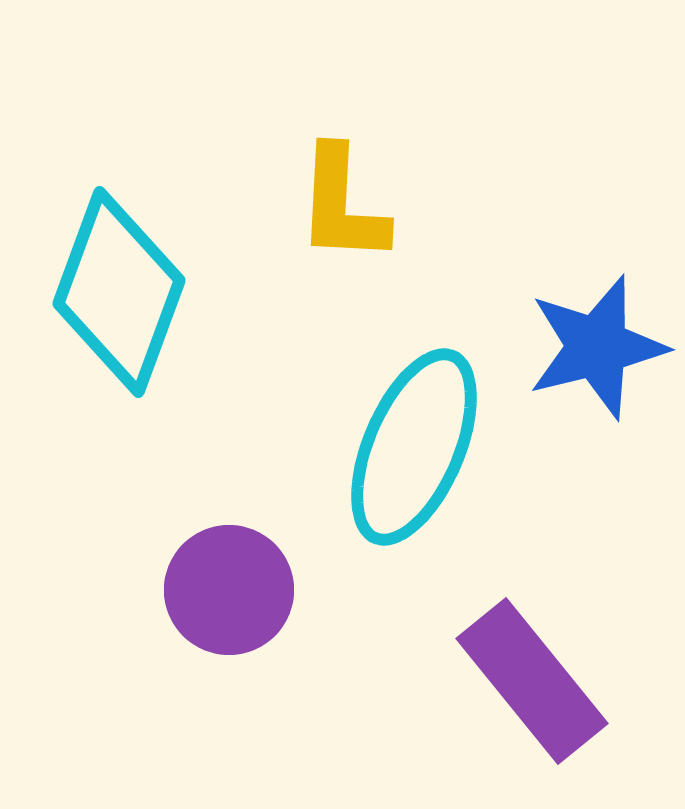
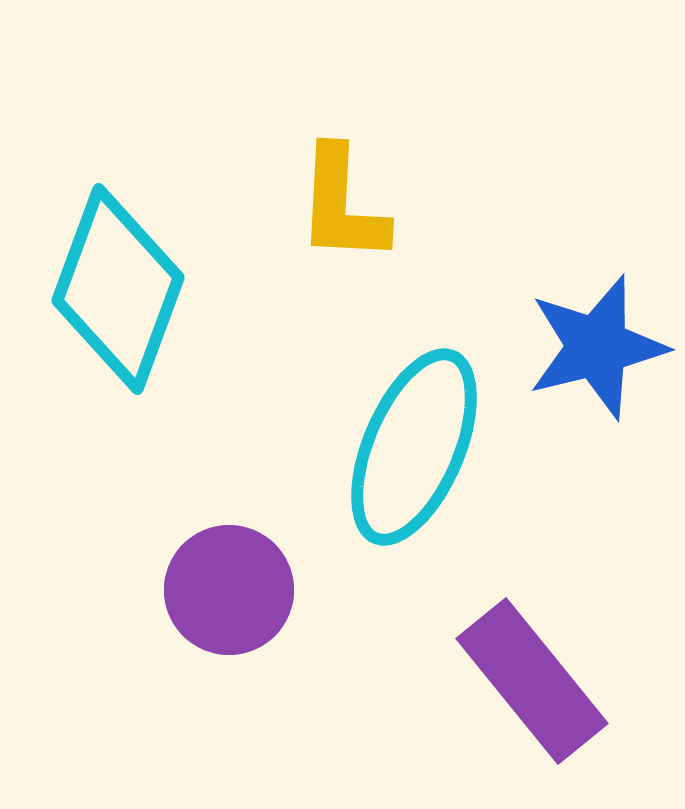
cyan diamond: moved 1 px left, 3 px up
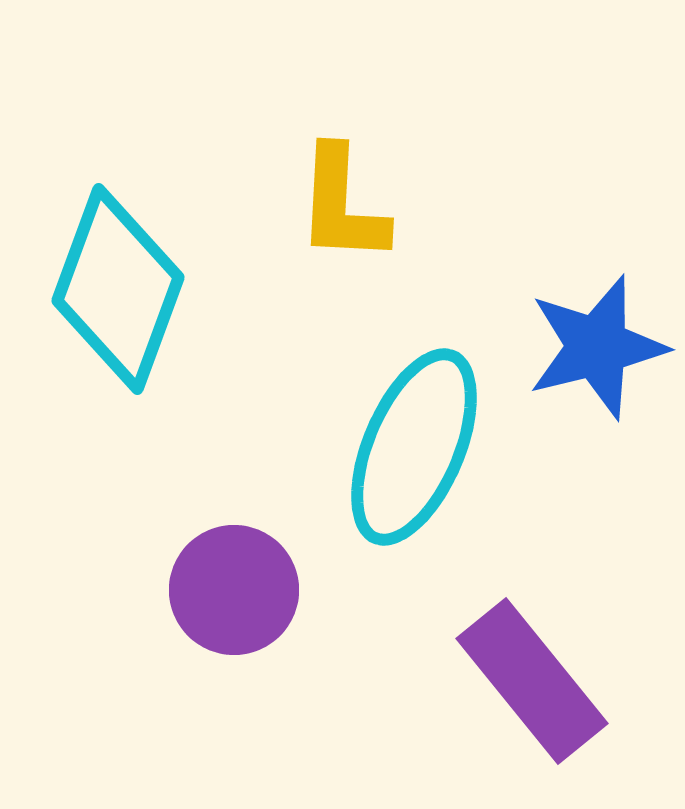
purple circle: moved 5 px right
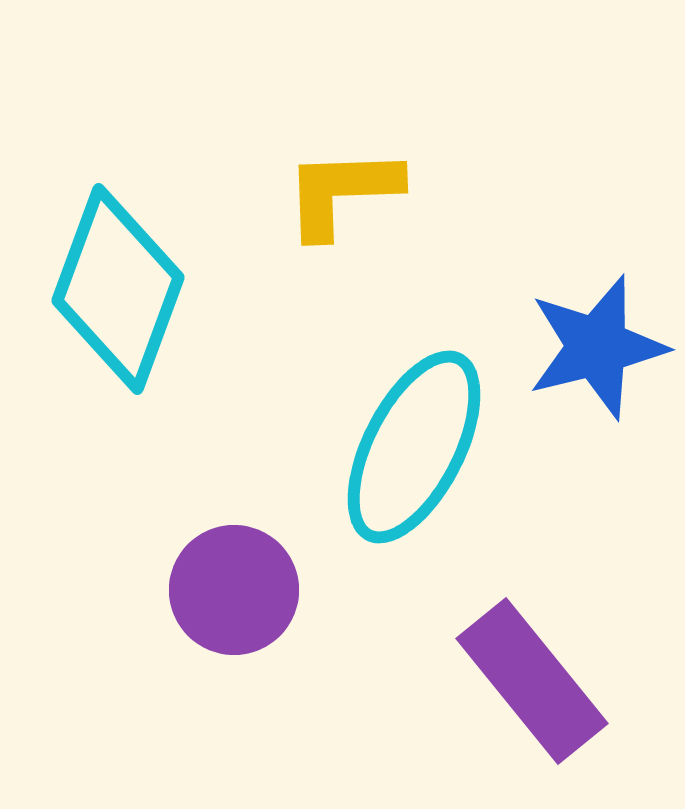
yellow L-shape: moved 13 px up; rotated 85 degrees clockwise
cyan ellipse: rotated 4 degrees clockwise
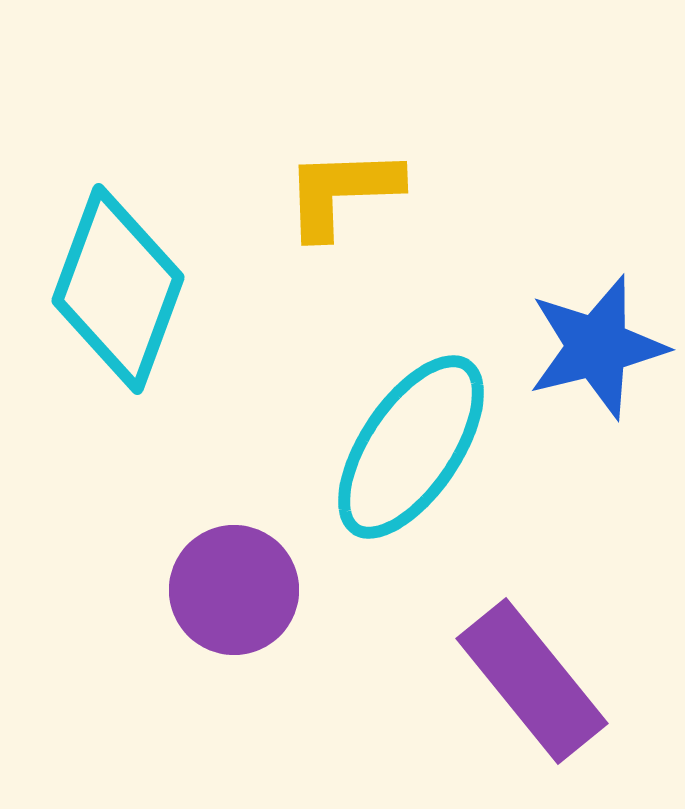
cyan ellipse: moved 3 px left; rotated 7 degrees clockwise
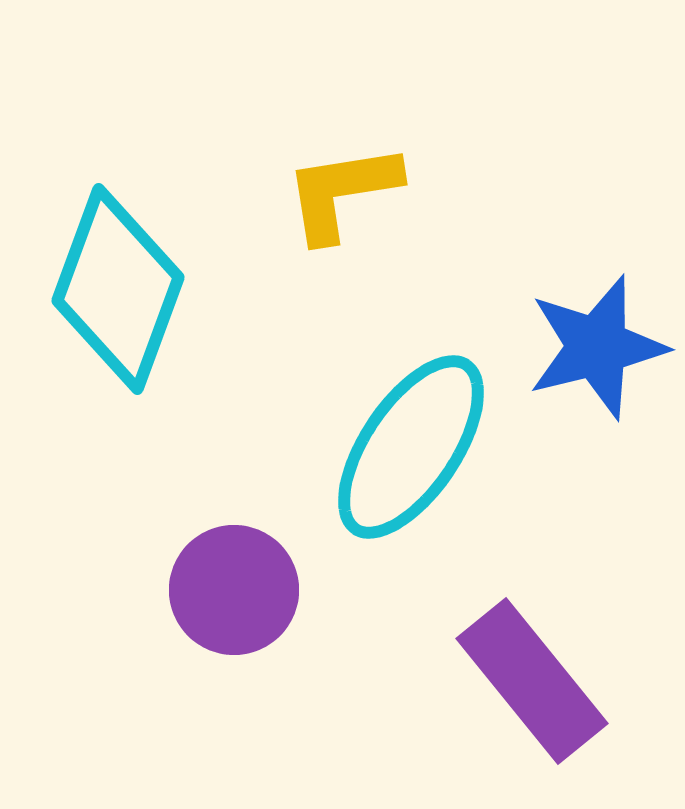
yellow L-shape: rotated 7 degrees counterclockwise
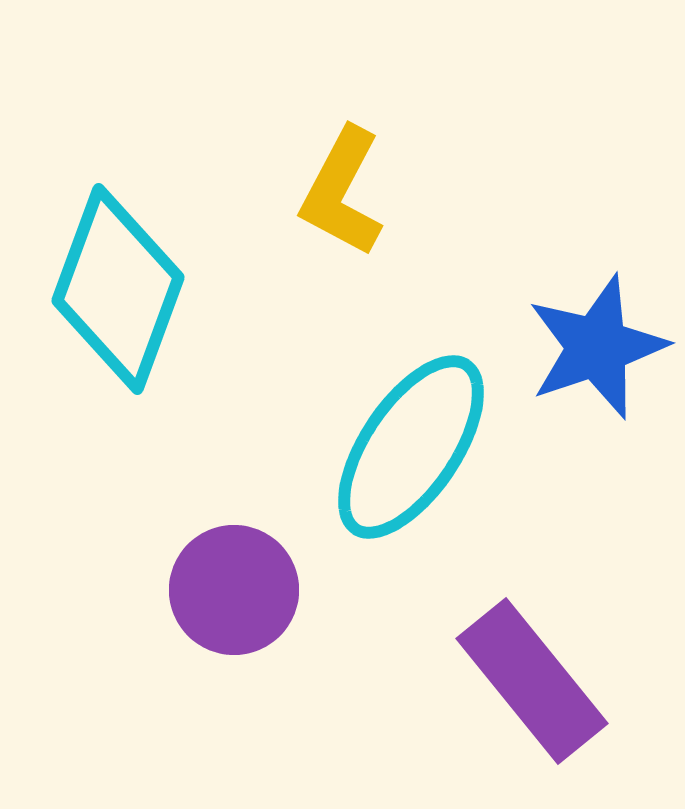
yellow L-shape: rotated 53 degrees counterclockwise
blue star: rotated 5 degrees counterclockwise
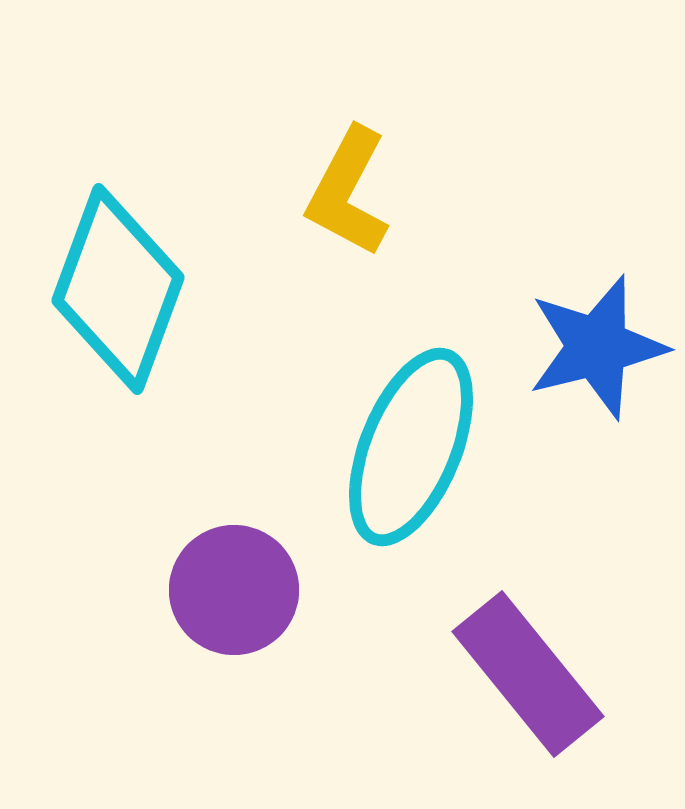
yellow L-shape: moved 6 px right
blue star: rotated 5 degrees clockwise
cyan ellipse: rotated 12 degrees counterclockwise
purple rectangle: moved 4 px left, 7 px up
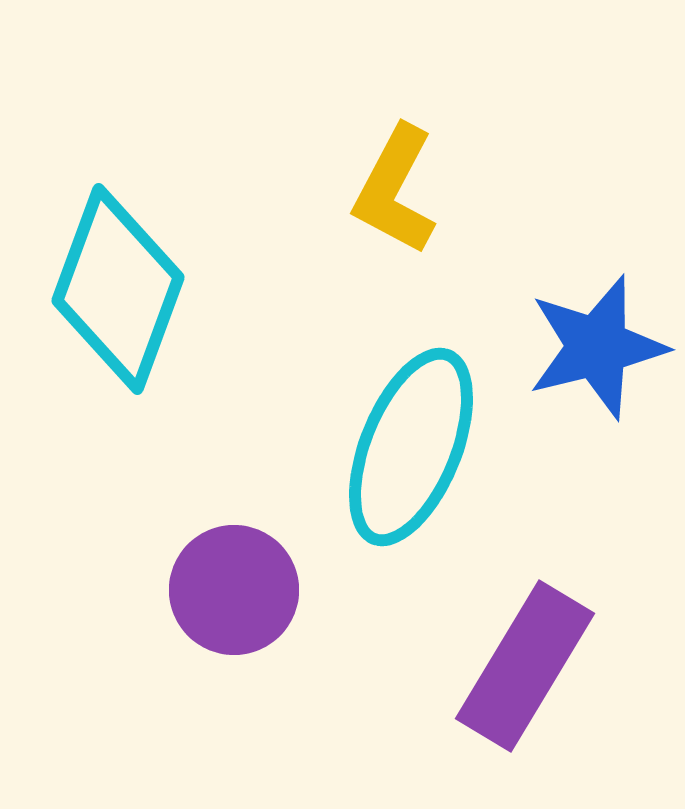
yellow L-shape: moved 47 px right, 2 px up
purple rectangle: moved 3 px left, 8 px up; rotated 70 degrees clockwise
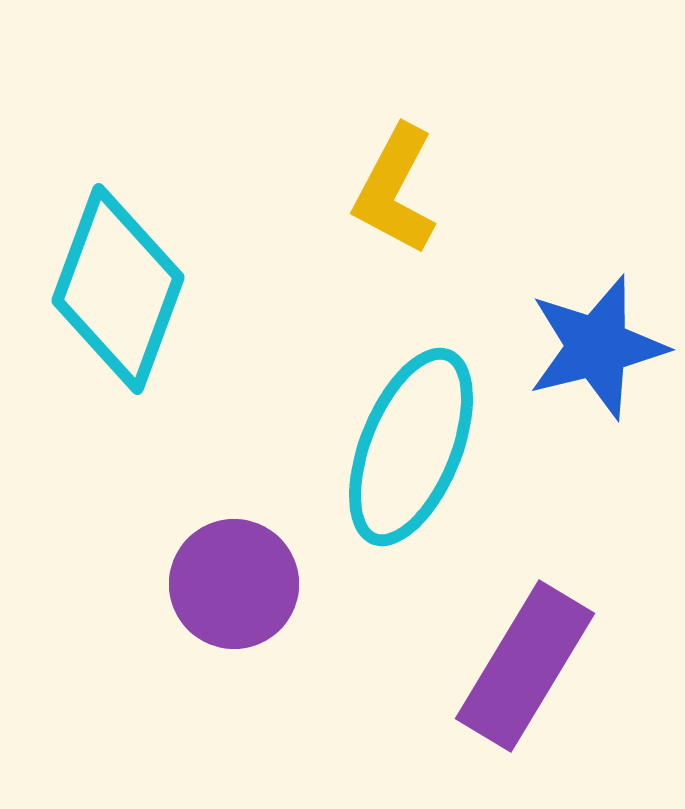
purple circle: moved 6 px up
